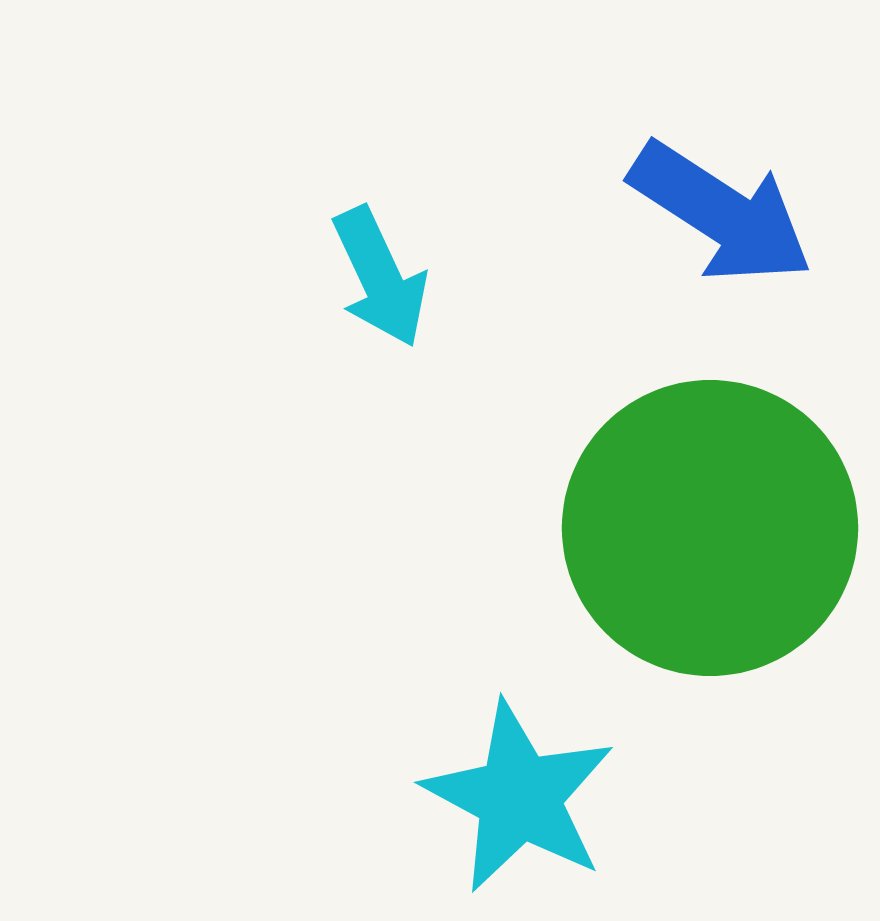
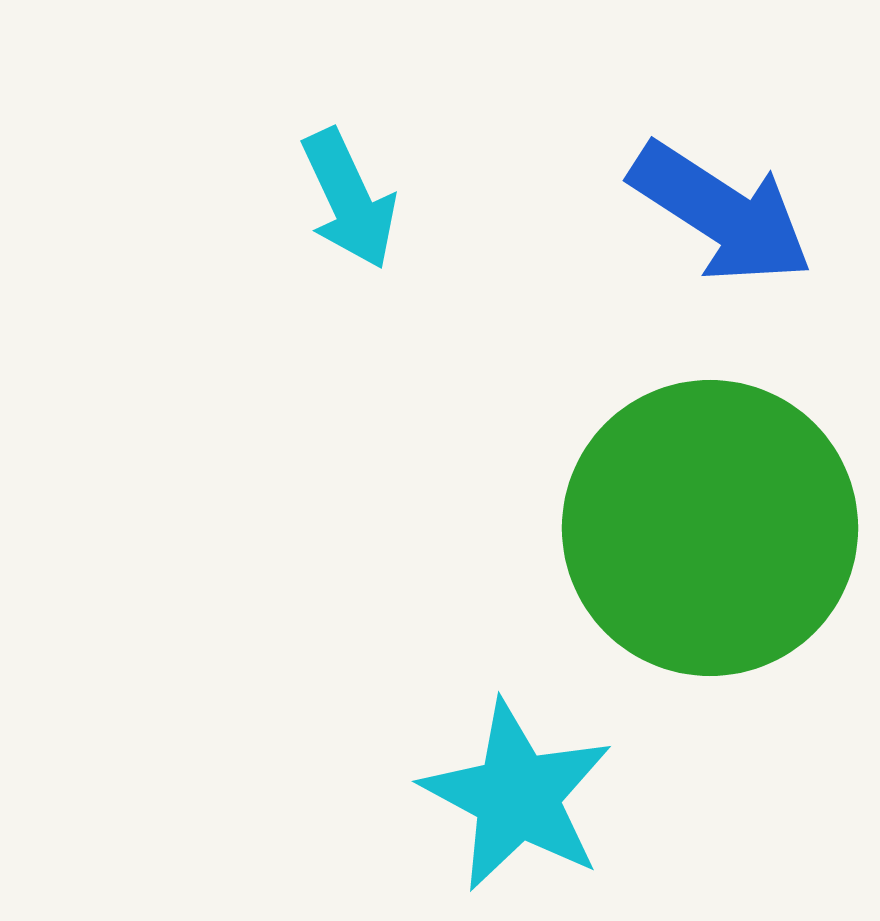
cyan arrow: moved 31 px left, 78 px up
cyan star: moved 2 px left, 1 px up
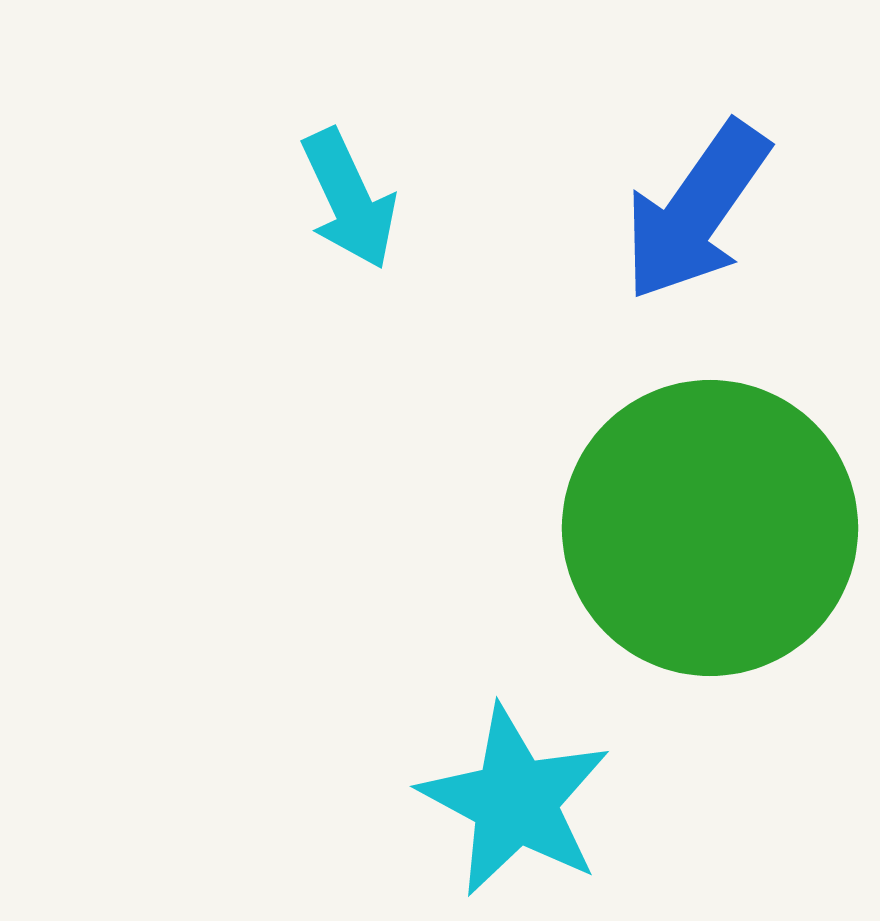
blue arrow: moved 25 px left, 2 px up; rotated 92 degrees clockwise
cyan star: moved 2 px left, 5 px down
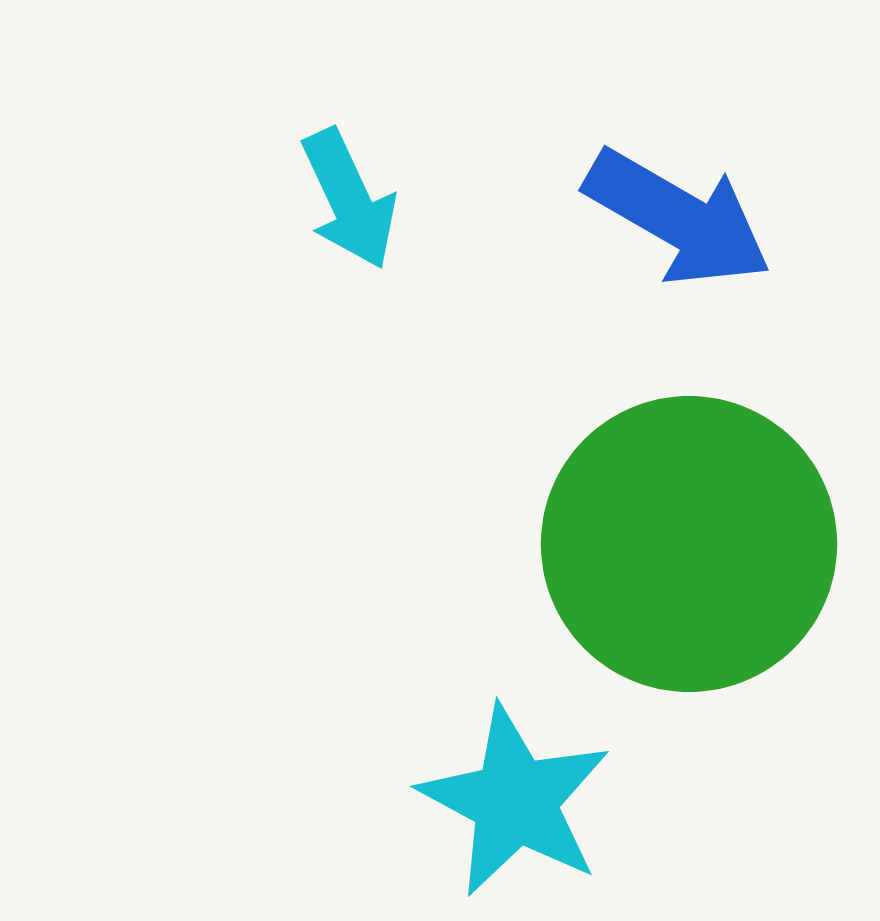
blue arrow: moved 18 px left, 7 px down; rotated 95 degrees counterclockwise
green circle: moved 21 px left, 16 px down
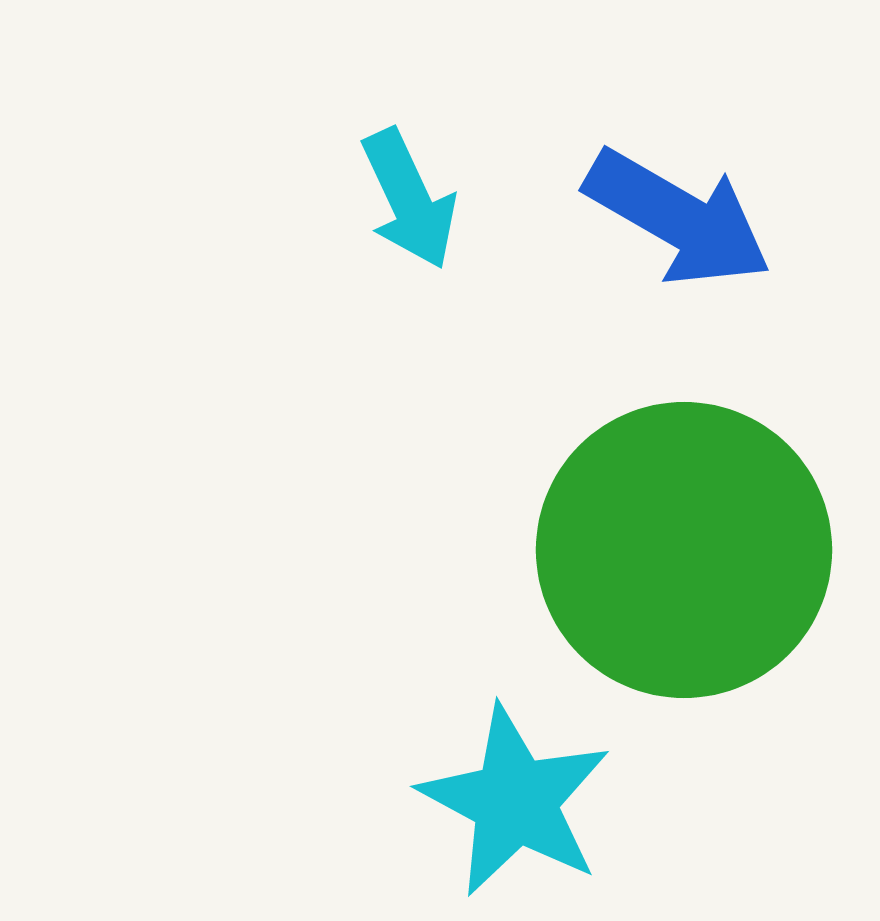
cyan arrow: moved 60 px right
green circle: moved 5 px left, 6 px down
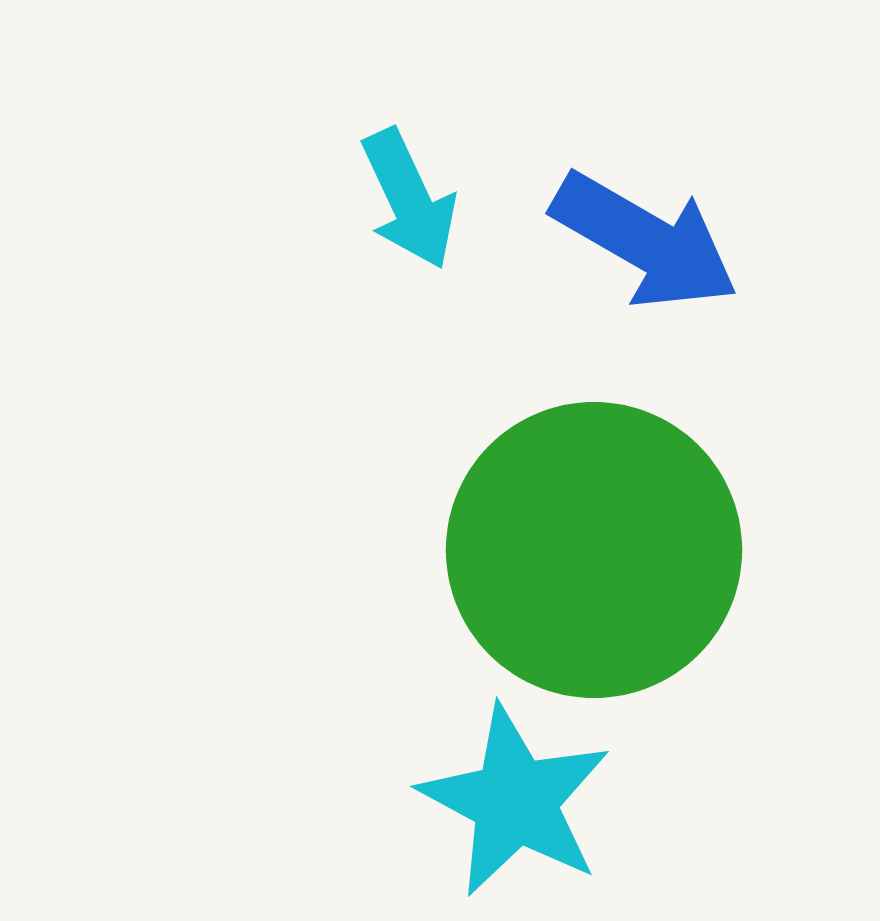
blue arrow: moved 33 px left, 23 px down
green circle: moved 90 px left
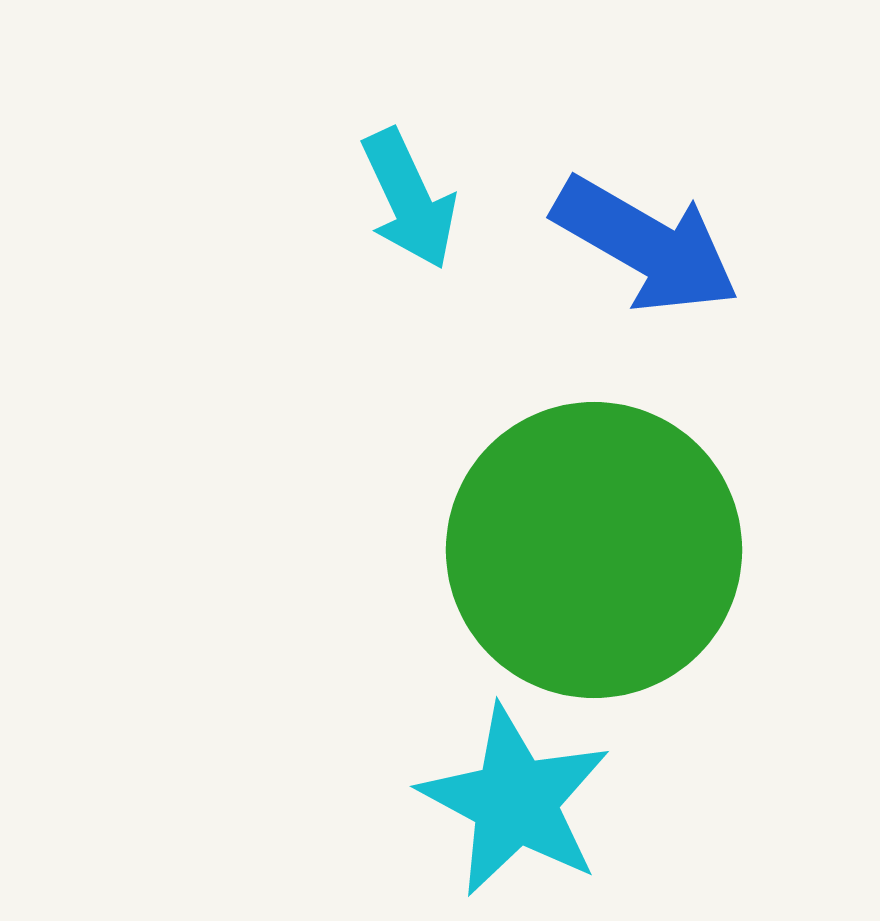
blue arrow: moved 1 px right, 4 px down
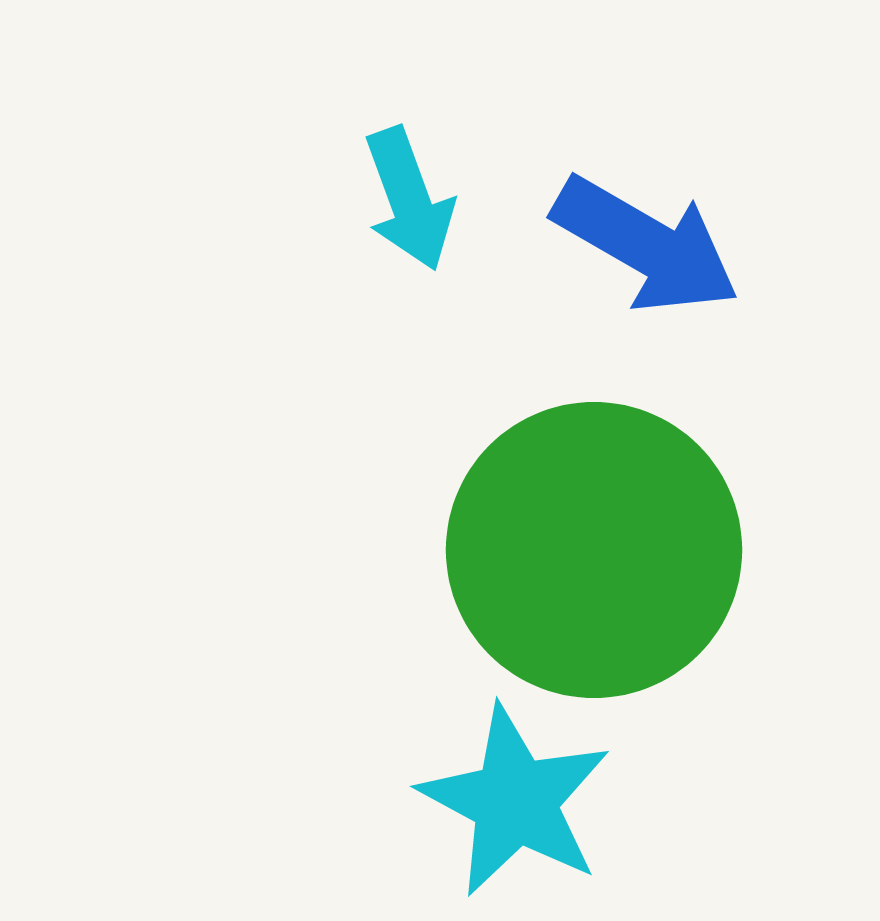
cyan arrow: rotated 5 degrees clockwise
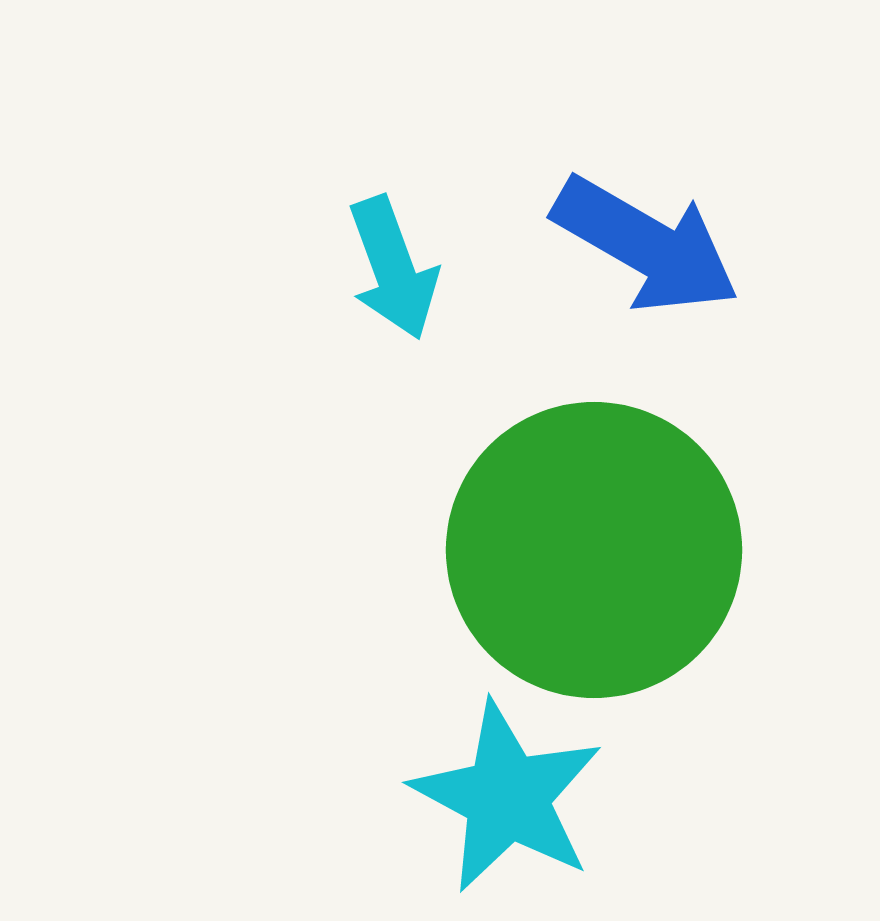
cyan arrow: moved 16 px left, 69 px down
cyan star: moved 8 px left, 4 px up
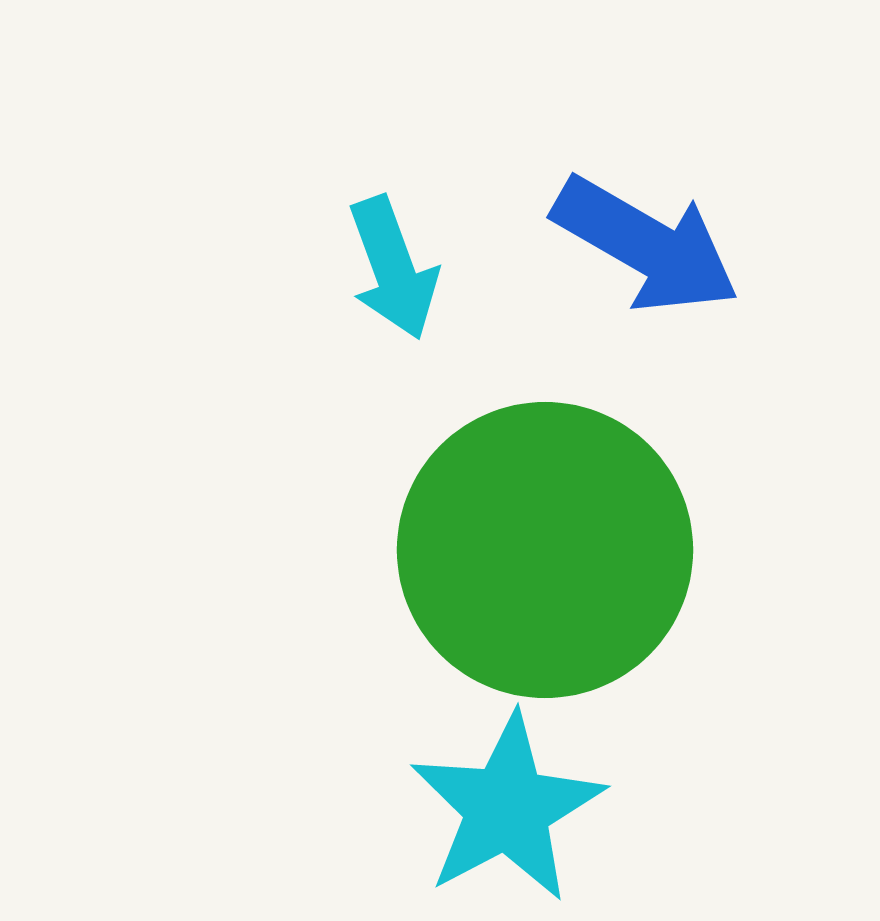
green circle: moved 49 px left
cyan star: moved 11 px down; rotated 16 degrees clockwise
